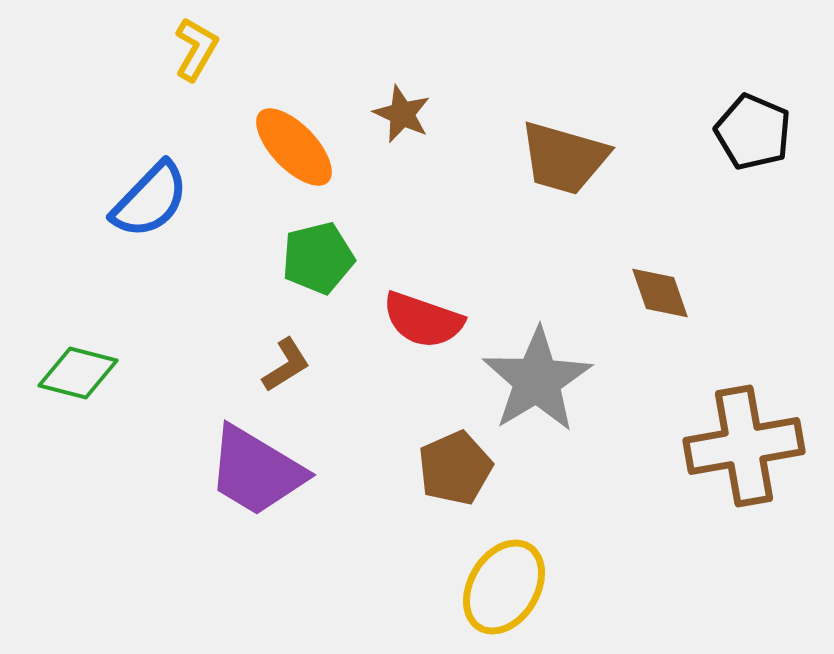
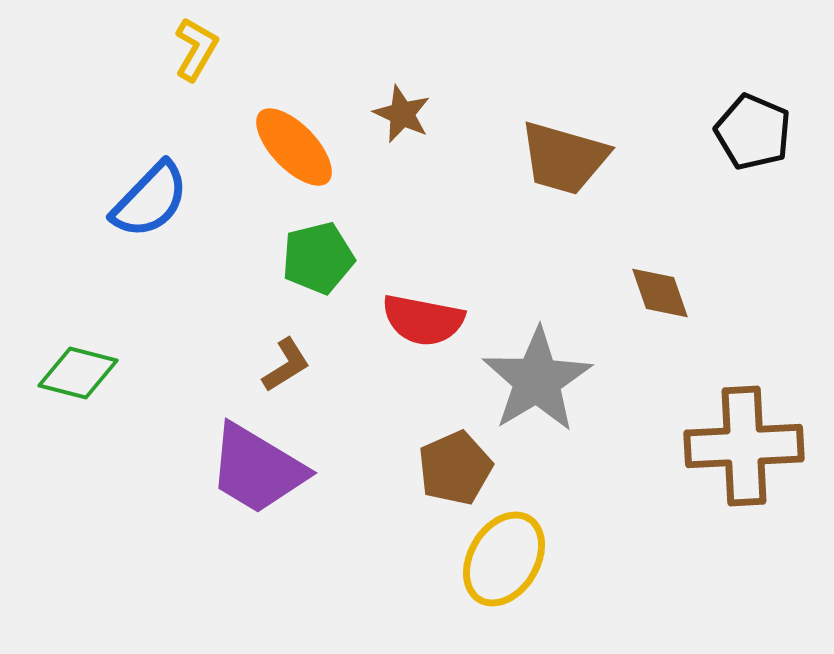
red semicircle: rotated 8 degrees counterclockwise
brown cross: rotated 7 degrees clockwise
purple trapezoid: moved 1 px right, 2 px up
yellow ellipse: moved 28 px up
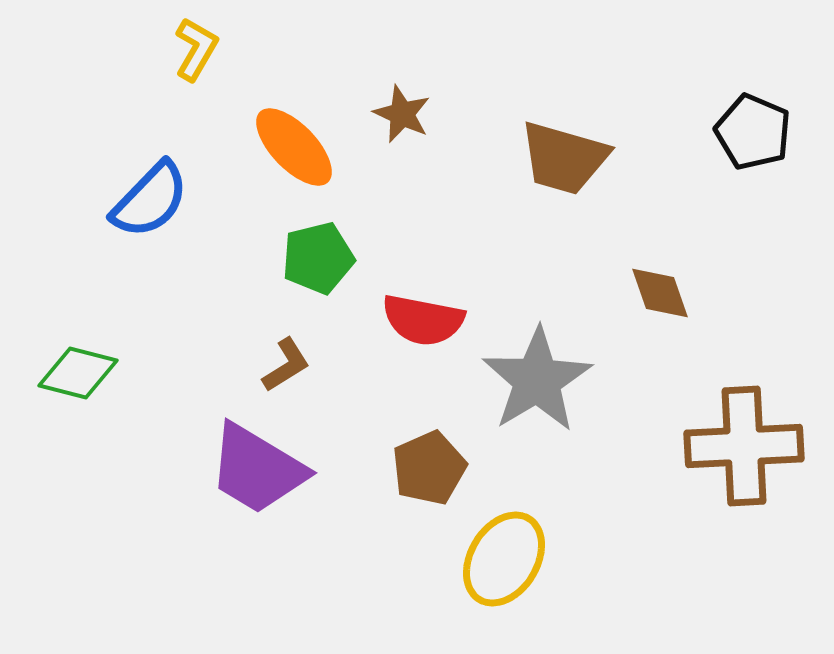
brown pentagon: moved 26 px left
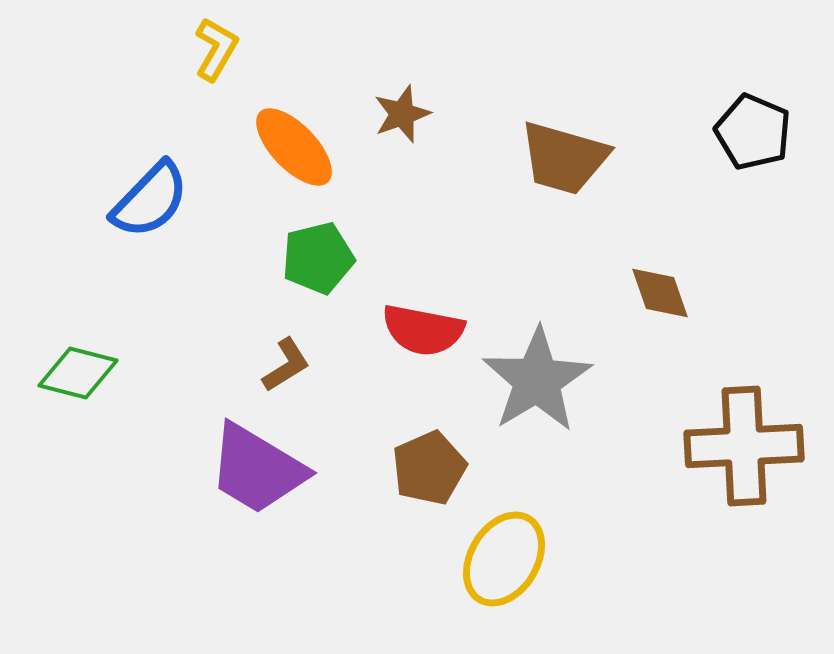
yellow L-shape: moved 20 px right
brown star: rotated 28 degrees clockwise
red semicircle: moved 10 px down
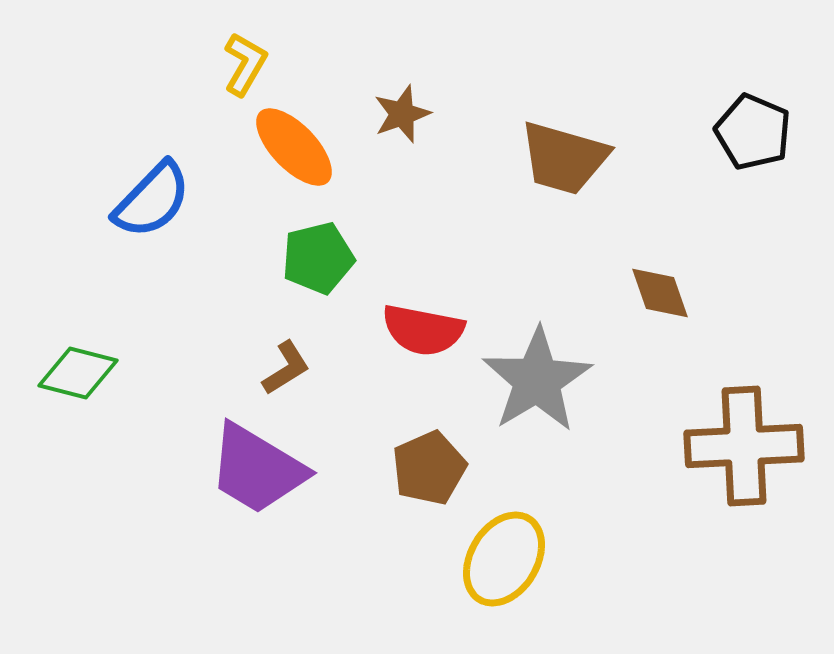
yellow L-shape: moved 29 px right, 15 px down
blue semicircle: moved 2 px right
brown L-shape: moved 3 px down
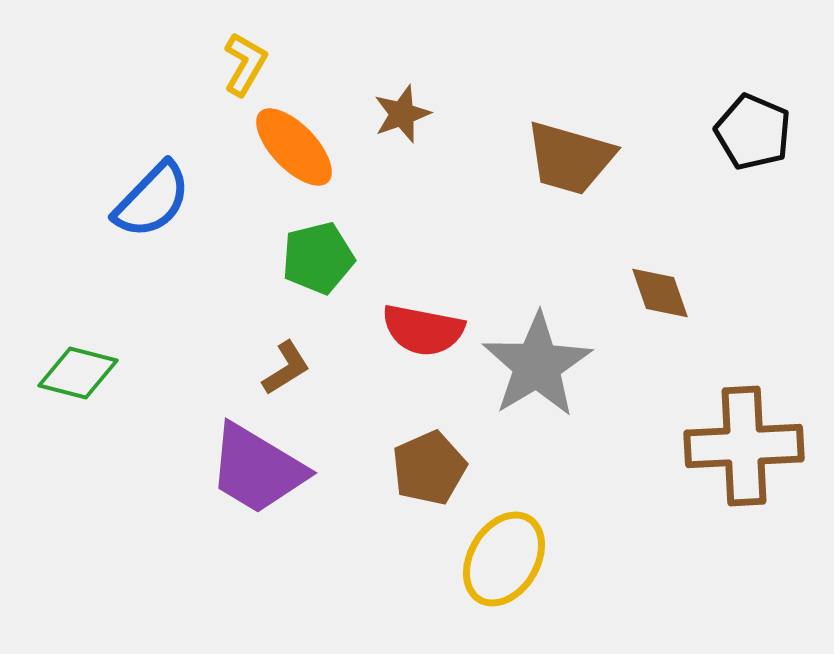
brown trapezoid: moved 6 px right
gray star: moved 15 px up
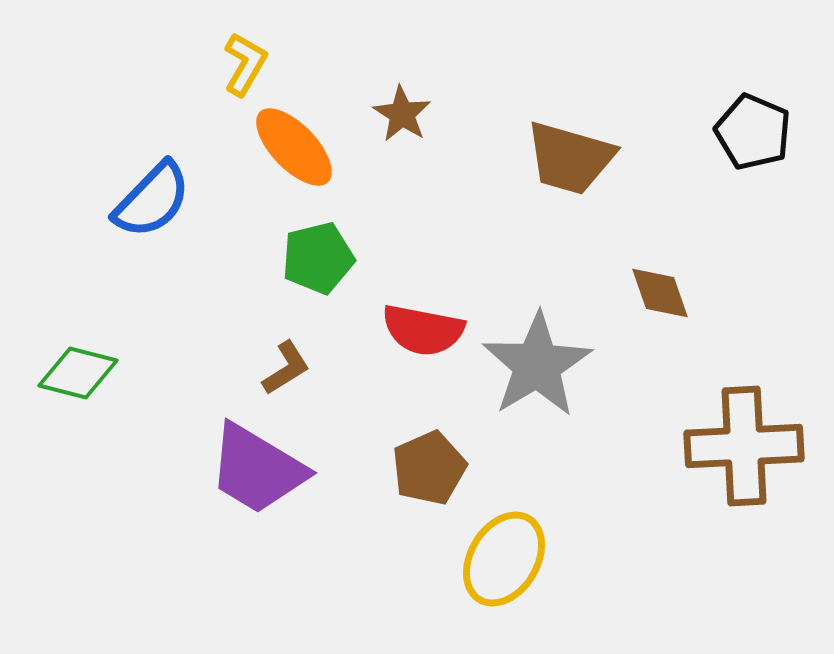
brown star: rotated 20 degrees counterclockwise
